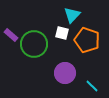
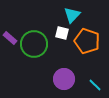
purple rectangle: moved 1 px left, 3 px down
orange pentagon: moved 1 px down
purple circle: moved 1 px left, 6 px down
cyan line: moved 3 px right, 1 px up
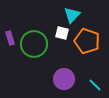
purple rectangle: rotated 32 degrees clockwise
